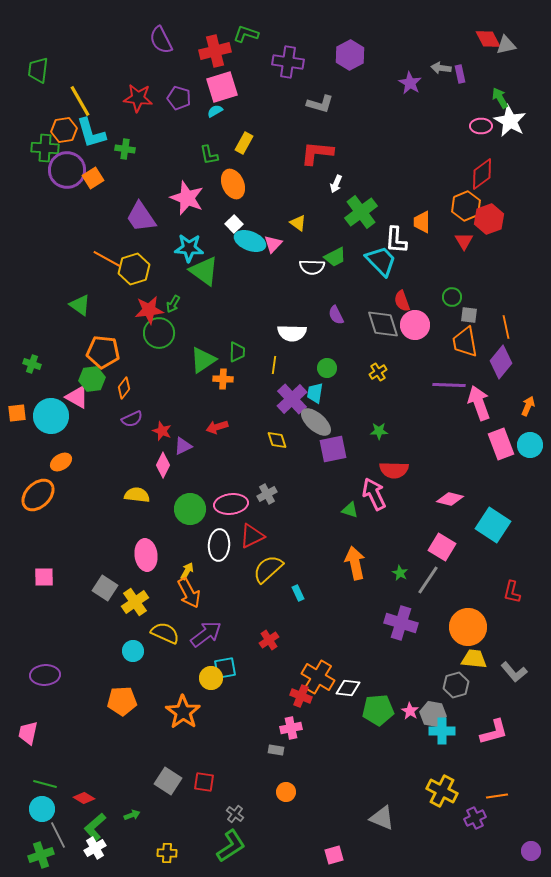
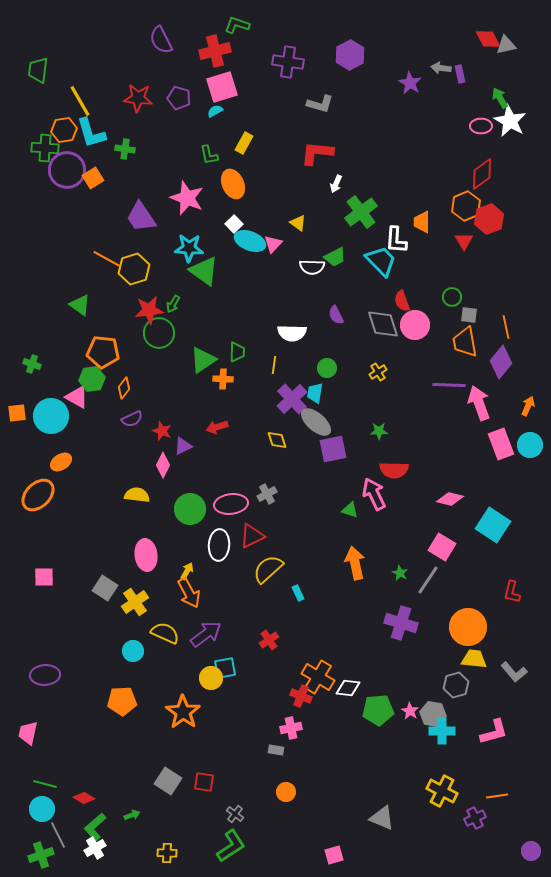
green L-shape at (246, 34): moved 9 px left, 9 px up
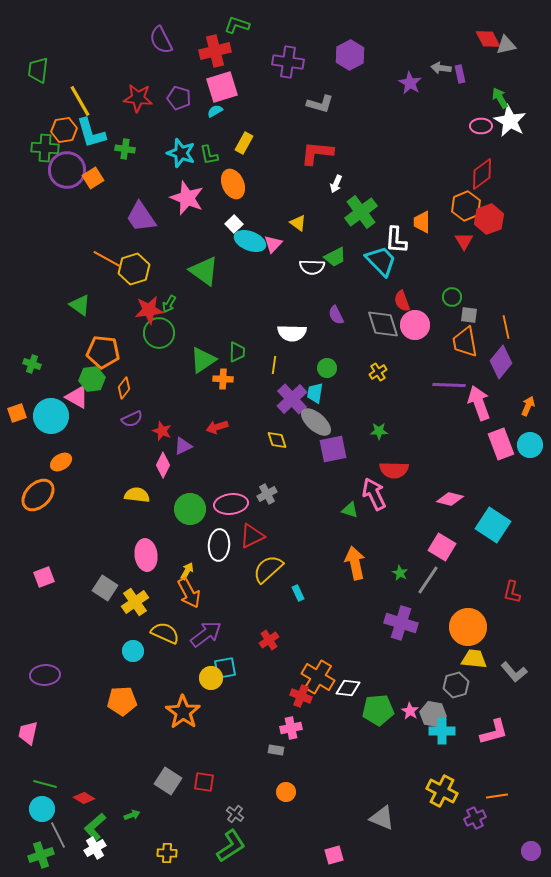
cyan star at (189, 248): moved 8 px left, 95 px up; rotated 16 degrees clockwise
green arrow at (173, 304): moved 4 px left
orange square at (17, 413): rotated 12 degrees counterclockwise
pink square at (44, 577): rotated 20 degrees counterclockwise
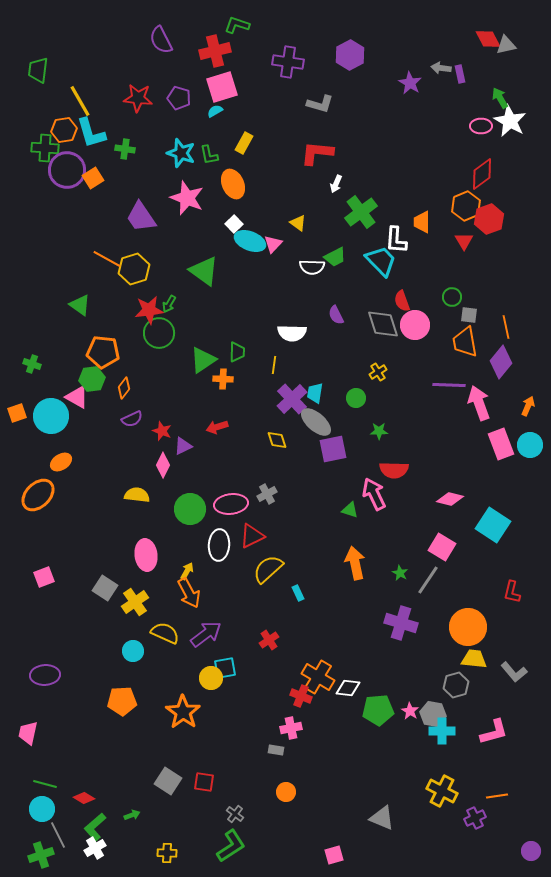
green circle at (327, 368): moved 29 px right, 30 px down
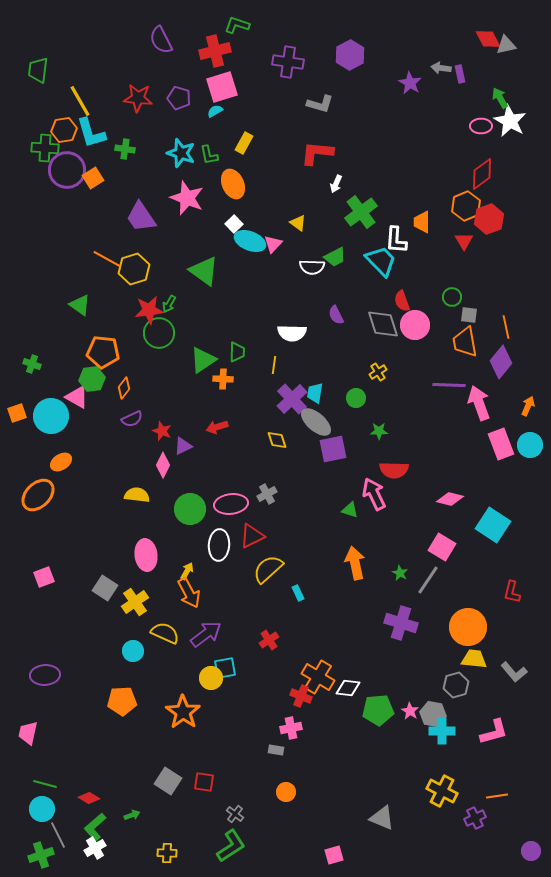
red diamond at (84, 798): moved 5 px right
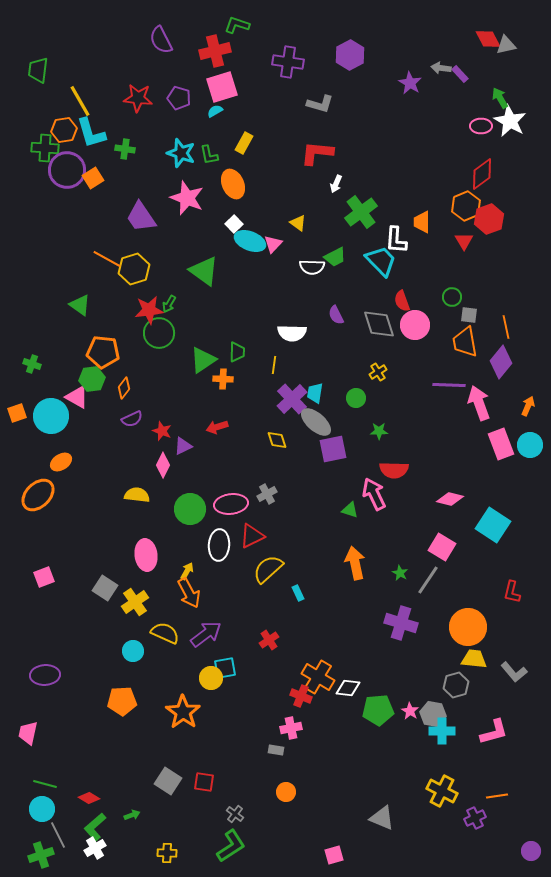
purple rectangle at (460, 74): rotated 30 degrees counterclockwise
gray diamond at (383, 324): moved 4 px left
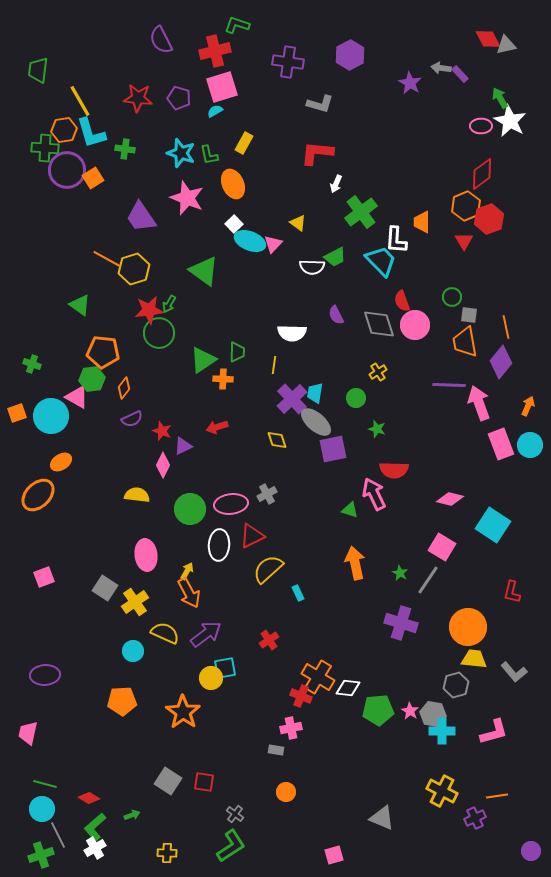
green star at (379, 431): moved 2 px left, 2 px up; rotated 18 degrees clockwise
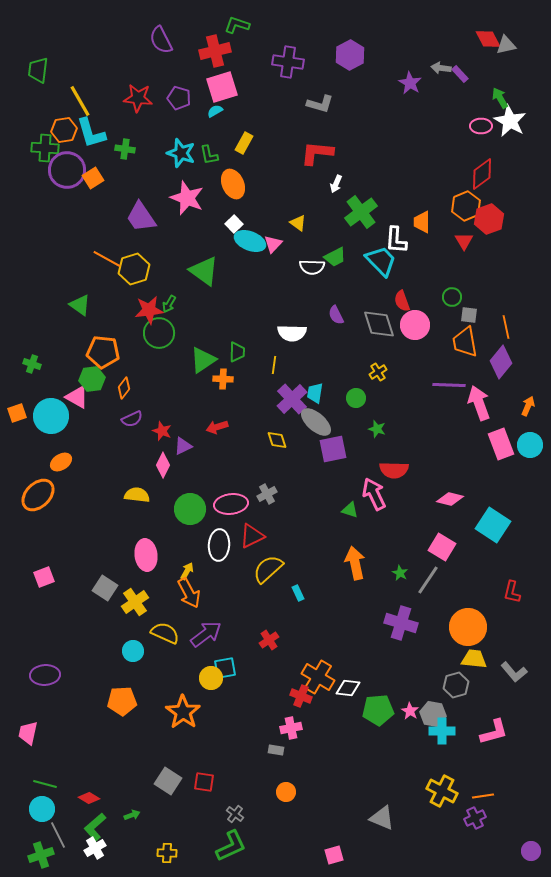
orange line at (497, 796): moved 14 px left
green L-shape at (231, 846): rotated 8 degrees clockwise
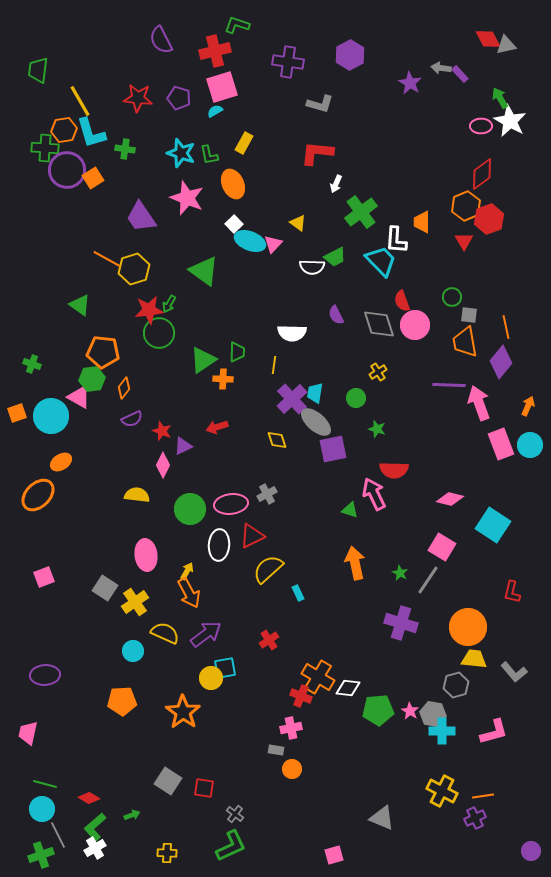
pink triangle at (77, 397): moved 2 px right
red square at (204, 782): moved 6 px down
orange circle at (286, 792): moved 6 px right, 23 px up
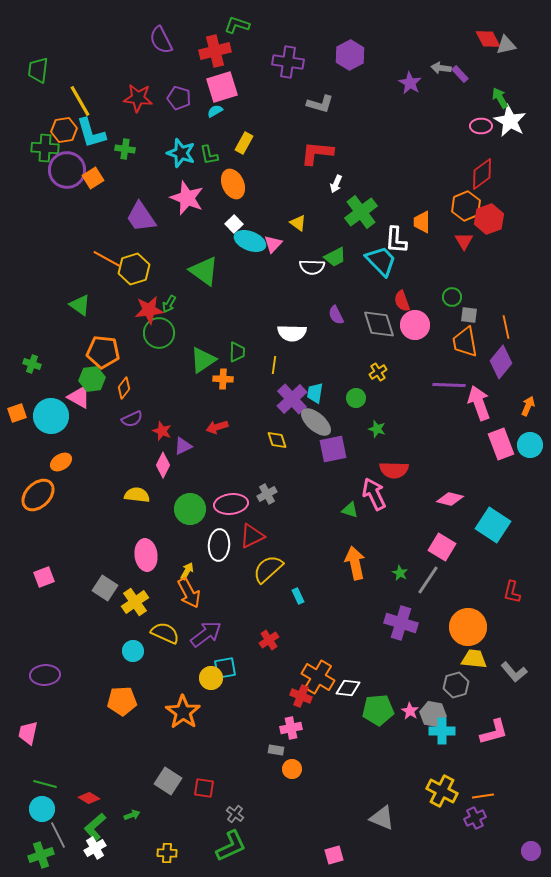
cyan rectangle at (298, 593): moved 3 px down
